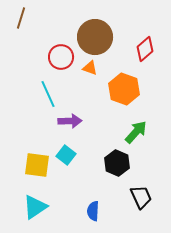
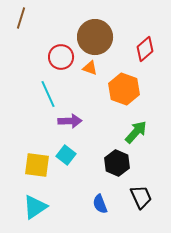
blue semicircle: moved 7 px right, 7 px up; rotated 24 degrees counterclockwise
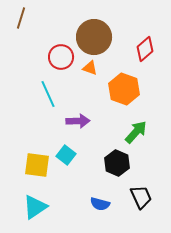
brown circle: moved 1 px left
purple arrow: moved 8 px right
blue semicircle: rotated 54 degrees counterclockwise
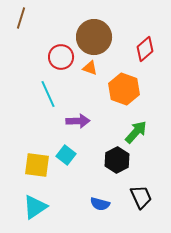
black hexagon: moved 3 px up; rotated 10 degrees clockwise
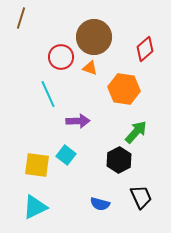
orange hexagon: rotated 12 degrees counterclockwise
black hexagon: moved 2 px right
cyan triangle: rotated 8 degrees clockwise
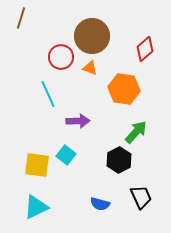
brown circle: moved 2 px left, 1 px up
cyan triangle: moved 1 px right
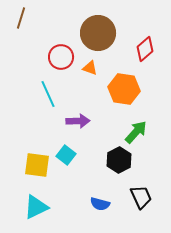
brown circle: moved 6 px right, 3 px up
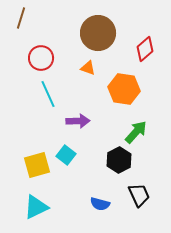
red circle: moved 20 px left, 1 px down
orange triangle: moved 2 px left
yellow square: rotated 24 degrees counterclockwise
black trapezoid: moved 2 px left, 2 px up
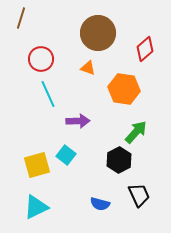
red circle: moved 1 px down
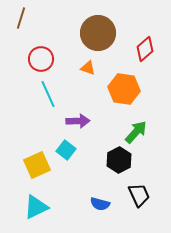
cyan square: moved 5 px up
yellow square: rotated 8 degrees counterclockwise
